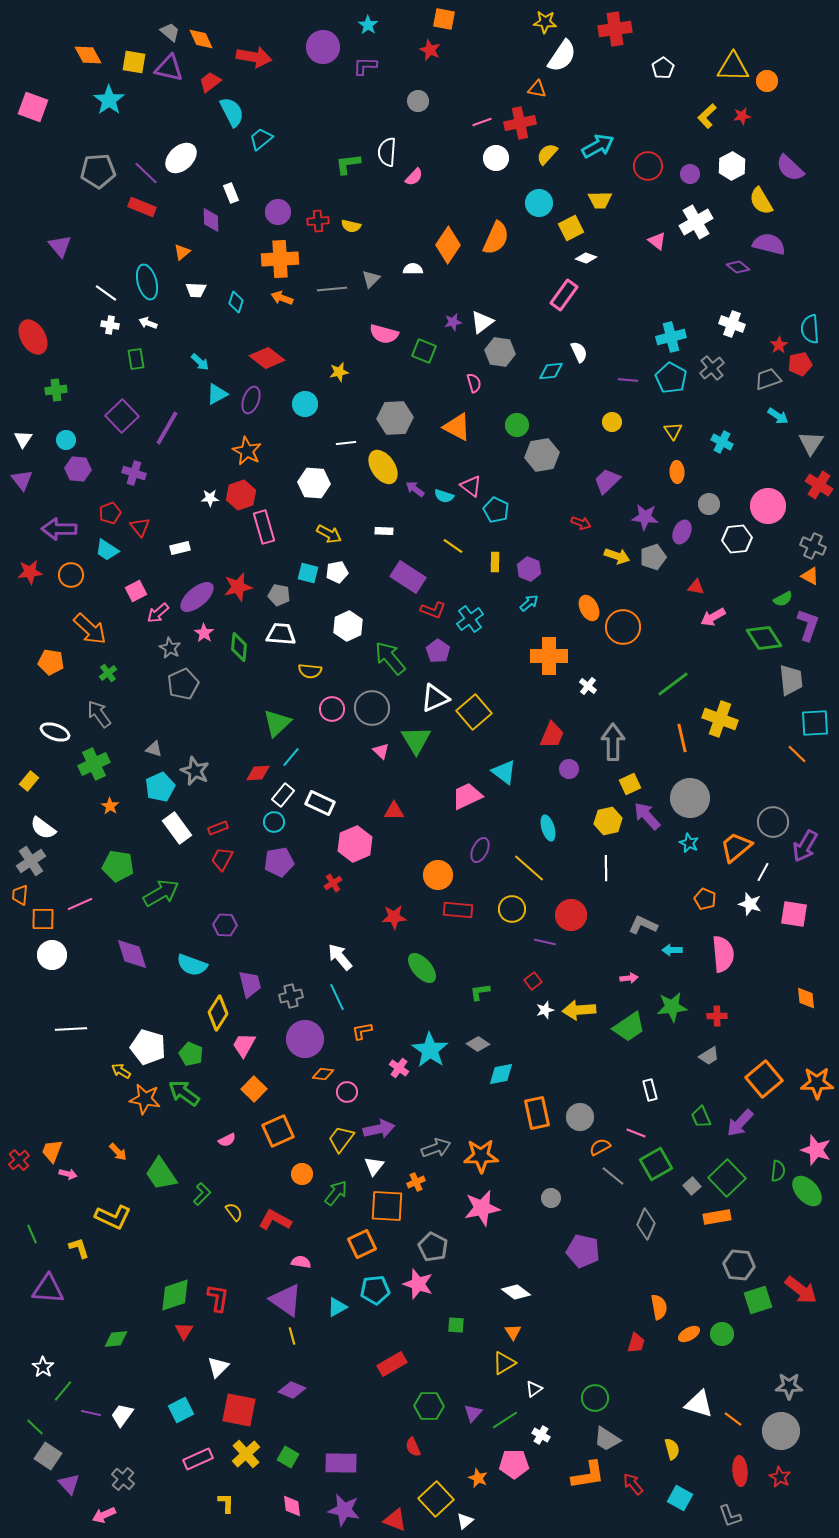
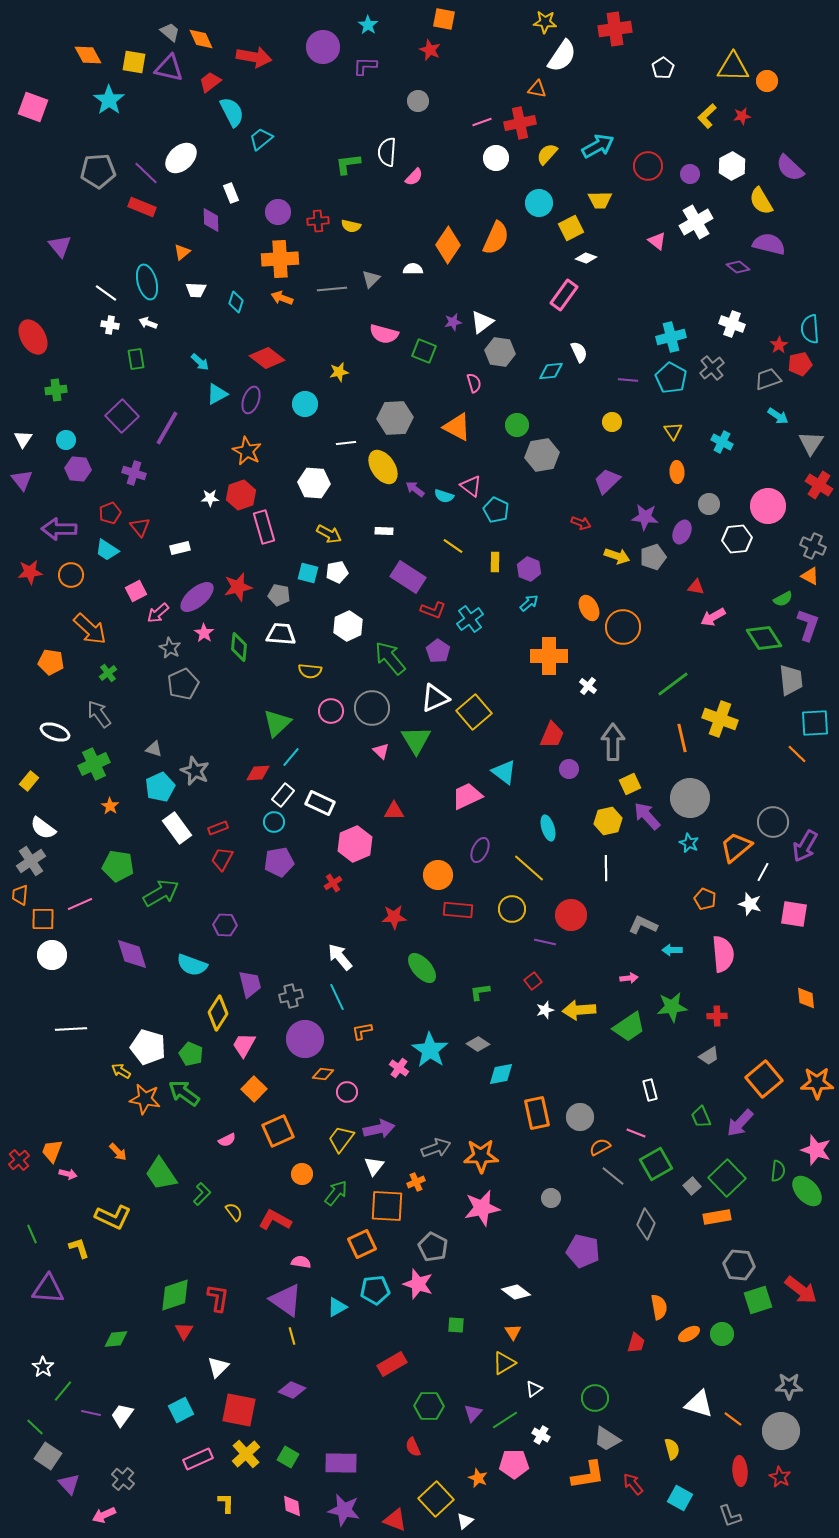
pink circle at (332, 709): moved 1 px left, 2 px down
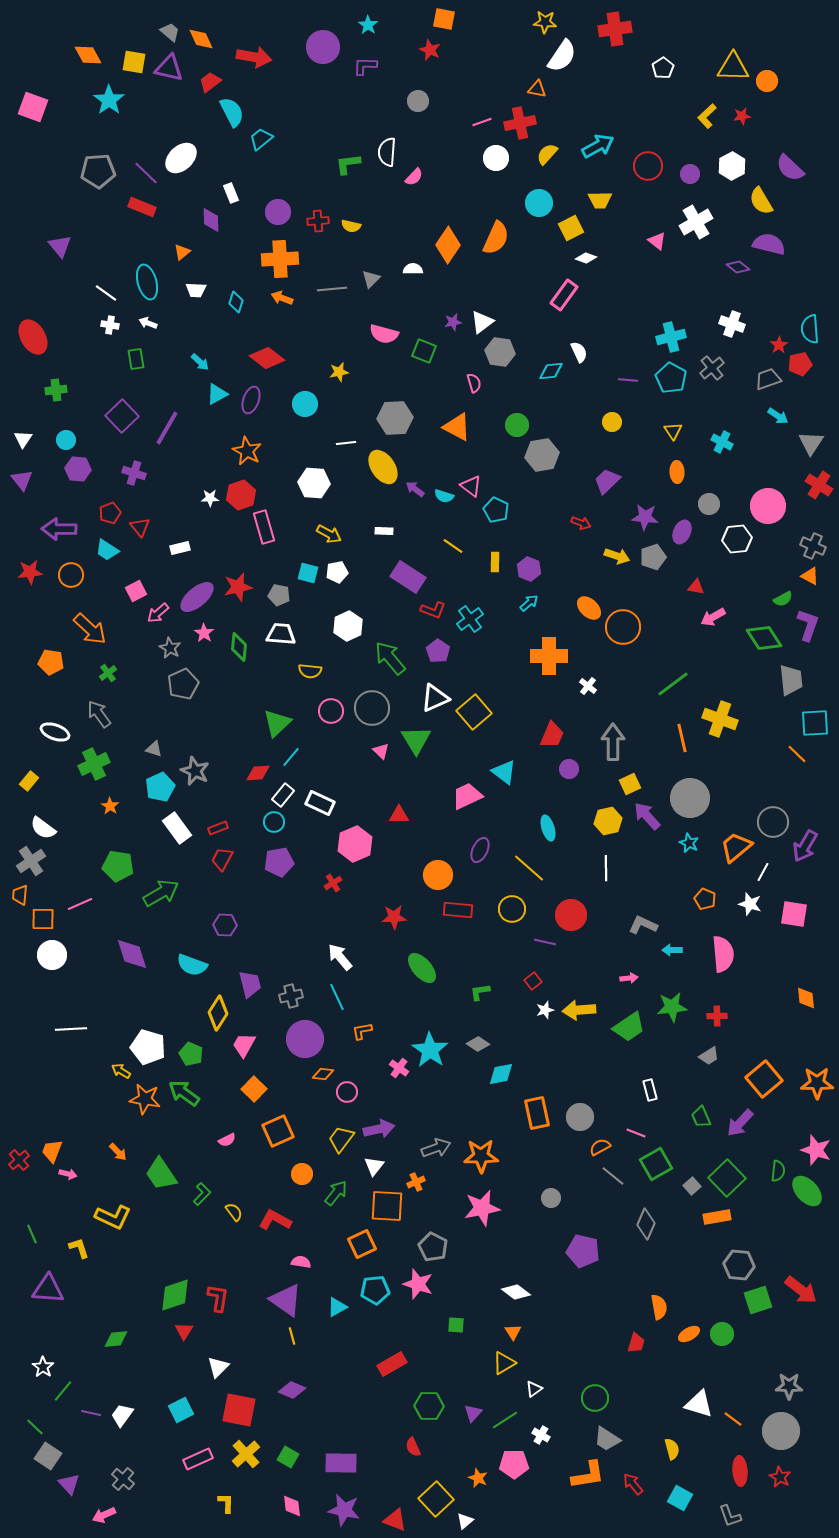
orange ellipse at (589, 608): rotated 20 degrees counterclockwise
red triangle at (394, 811): moved 5 px right, 4 px down
